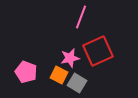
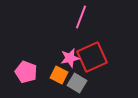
red square: moved 6 px left, 6 px down
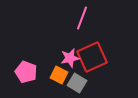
pink line: moved 1 px right, 1 px down
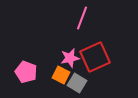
red square: moved 3 px right
orange square: moved 2 px right
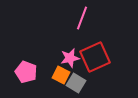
gray square: moved 1 px left
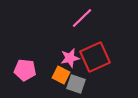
pink line: rotated 25 degrees clockwise
pink pentagon: moved 1 px left, 2 px up; rotated 15 degrees counterclockwise
gray square: moved 1 px down; rotated 12 degrees counterclockwise
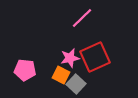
gray square: rotated 24 degrees clockwise
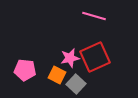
pink line: moved 12 px right, 2 px up; rotated 60 degrees clockwise
orange square: moved 4 px left
